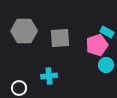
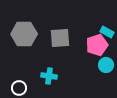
gray hexagon: moved 3 px down
cyan cross: rotated 14 degrees clockwise
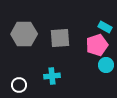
cyan rectangle: moved 2 px left, 5 px up
cyan cross: moved 3 px right; rotated 14 degrees counterclockwise
white circle: moved 3 px up
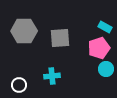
gray hexagon: moved 3 px up
pink pentagon: moved 2 px right, 3 px down
cyan circle: moved 4 px down
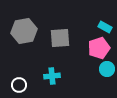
gray hexagon: rotated 10 degrees counterclockwise
cyan circle: moved 1 px right
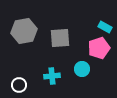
cyan circle: moved 25 px left
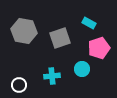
cyan rectangle: moved 16 px left, 4 px up
gray hexagon: rotated 20 degrees clockwise
gray square: rotated 15 degrees counterclockwise
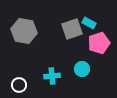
gray square: moved 12 px right, 9 px up
pink pentagon: moved 5 px up
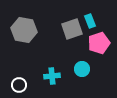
cyan rectangle: moved 1 px right, 2 px up; rotated 40 degrees clockwise
gray hexagon: moved 1 px up
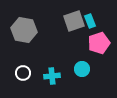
gray square: moved 2 px right, 8 px up
white circle: moved 4 px right, 12 px up
